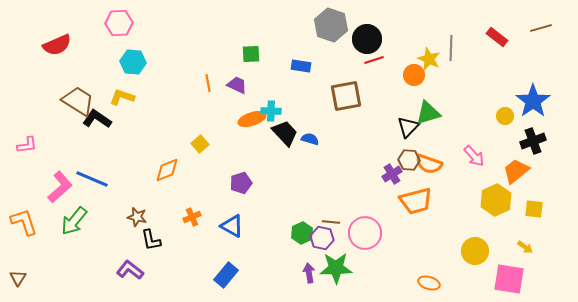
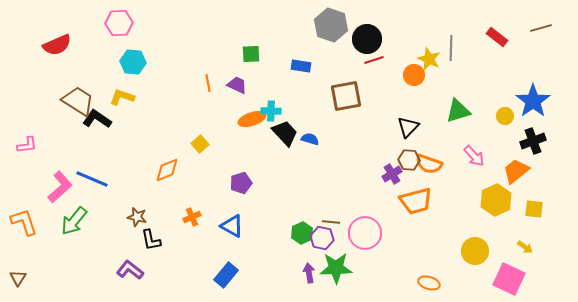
green triangle at (428, 113): moved 30 px right, 2 px up
pink square at (509, 279): rotated 16 degrees clockwise
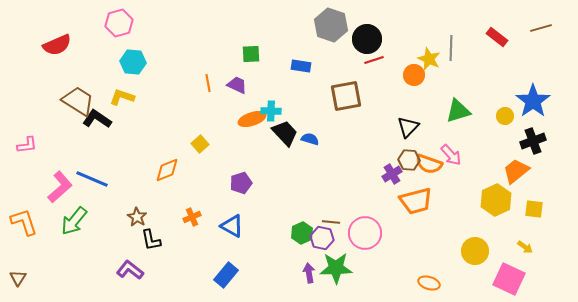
pink hexagon at (119, 23): rotated 12 degrees counterclockwise
pink arrow at (474, 156): moved 23 px left, 1 px up
brown star at (137, 217): rotated 18 degrees clockwise
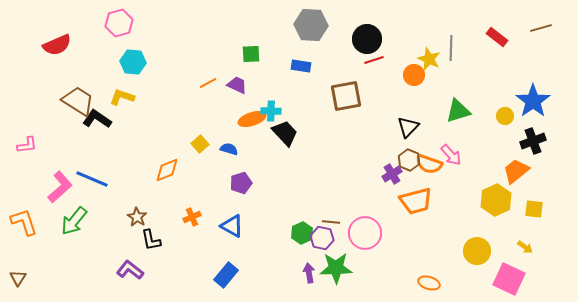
gray hexagon at (331, 25): moved 20 px left; rotated 16 degrees counterclockwise
orange line at (208, 83): rotated 72 degrees clockwise
blue semicircle at (310, 139): moved 81 px left, 10 px down
brown hexagon at (409, 160): rotated 20 degrees clockwise
yellow circle at (475, 251): moved 2 px right
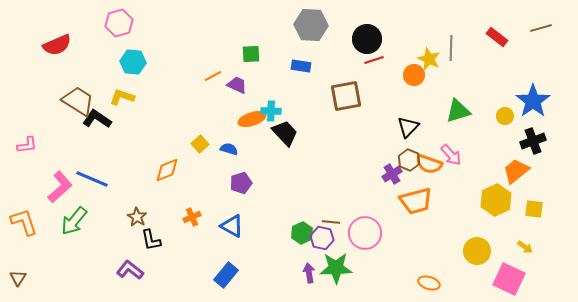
orange line at (208, 83): moved 5 px right, 7 px up
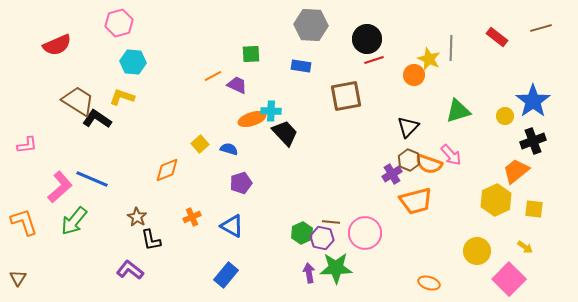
pink square at (509, 279): rotated 20 degrees clockwise
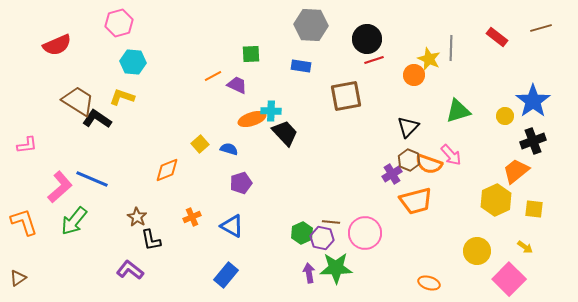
brown triangle at (18, 278): rotated 24 degrees clockwise
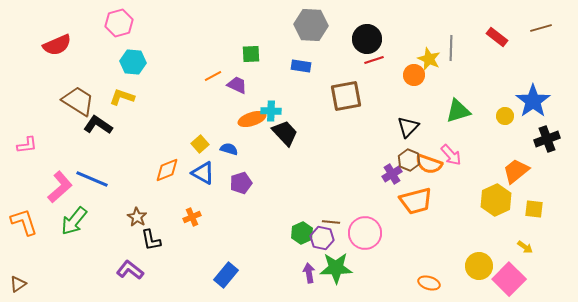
black L-shape at (97, 119): moved 1 px right, 6 px down
black cross at (533, 141): moved 14 px right, 2 px up
blue triangle at (232, 226): moved 29 px left, 53 px up
yellow circle at (477, 251): moved 2 px right, 15 px down
brown triangle at (18, 278): moved 6 px down
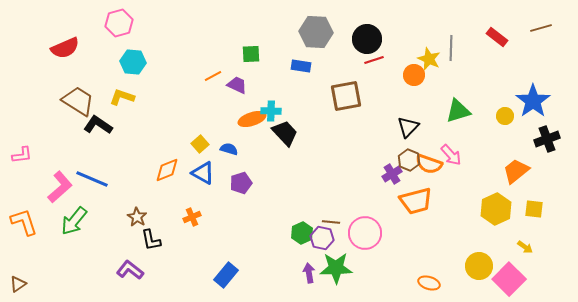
gray hexagon at (311, 25): moved 5 px right, 7 px down
red semicircle at (57, 45): moved 8 px right, 3 px down
pink L-shape at (27, 145): moved 5 px left, 10 px down
yellow hexagon at (496, 200): moved 9 px down
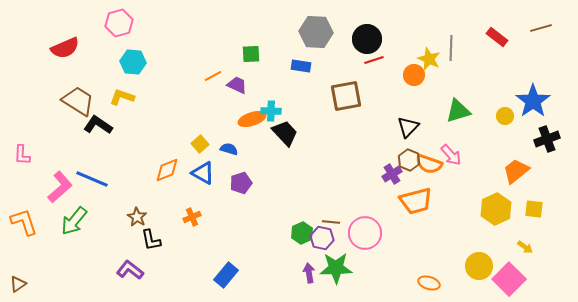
pink L-shape at (22, 155): rotated 100 degrees clockwise
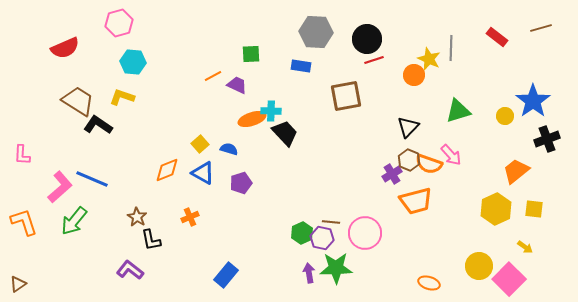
orange cross at (192, 217): moved 2 px left
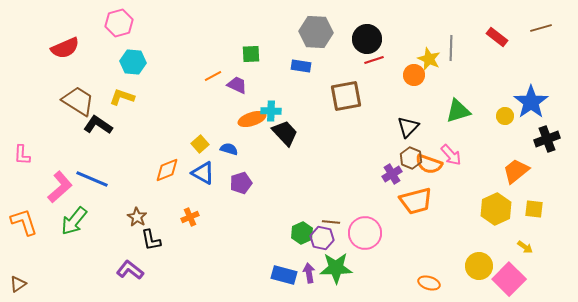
blue star at (533, 101): moved 2 px left, 1 px down
brown hexagon at (409, 160): moved 2 px right, 2 px up
blue rectangle at (226, 275): moved 58 px right; rotated 65 degrees clockwise
